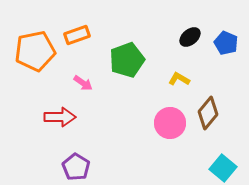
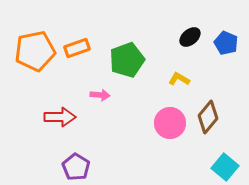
orange rectangle: moved 13 px down
pink arrow: moved 17 px right, 12 px down; rotated 30 degrees counterclockwise
brown diamond: moved 4 px down
cyan square: moved 2 px right, 1 px up
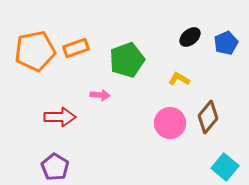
blue pentagon: rotated 25 degrees clockwise
orange rectangle: moved 1 px left
purple pentagon: moved 21 px left
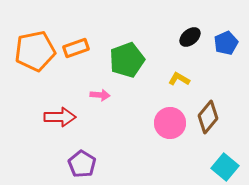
purple pentagon: moved 27 px right, 3 px up
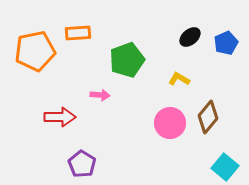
orange rectangle: moved 2 px right, 15 px up; rotated 15 degrees clockwise
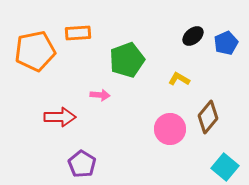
black ellipse: moved 3 px right, 1 px up
pink circle: moved 6 px down
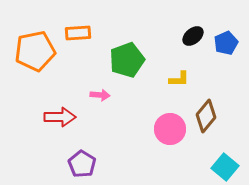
yellow L-shape: rotated 150 degrees clockwise
brown diamond: moved 2 px left, 1 px up
